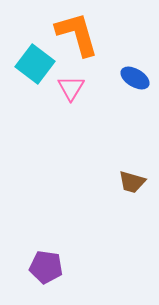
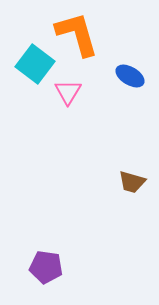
blue ellipse: moved 5 px left, 2 px up
pink triangle: moved 3 px left, 4 px down
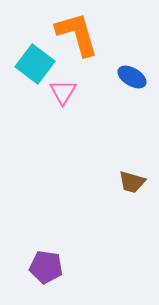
blue ellipse: moved 2 px right, 1 px down
pink triangle: moved 5 px left
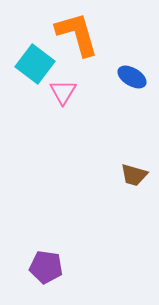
brown trapezoid: moved 2 px right, 7 px up
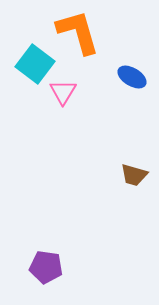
orange L-shape: moved 1 px right, 2 px up
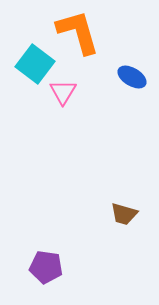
brown trapezoid: moved 10 px left, 39 px down
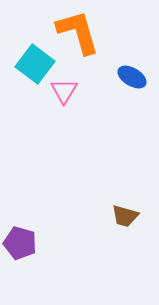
pink triangle: moved 1 px right, 1 px up
brown trapezoid: moved 1 px right, 2 px down
purple pentagon: moved 26 px left, 24 px up; rotated 8 degrees clockwise
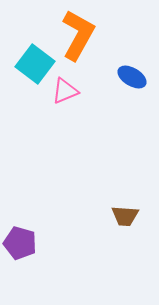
orange L-shape: moved 3 px down; rotated 45 degrees clockwise
pink triangle: moved 1 px right; rotated 36 degrees clockwise
brown trapezoid: rotated 12 degrees counterclockwise
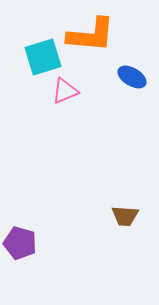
orange L-shape: moved 13 px right; rotated 66 degrees clockwise
cyan square: moved 8 px right, 7 px up; rotated 36 degrees clockwise
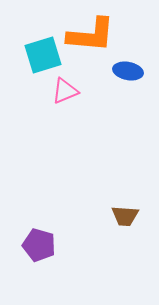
cyan square: moved 2 px up
blue ellipse: moved 4 px left, 6 px up; rotated 20 degrees counterclockwise
purple pentagon: moved 19 px right, 2 px down
